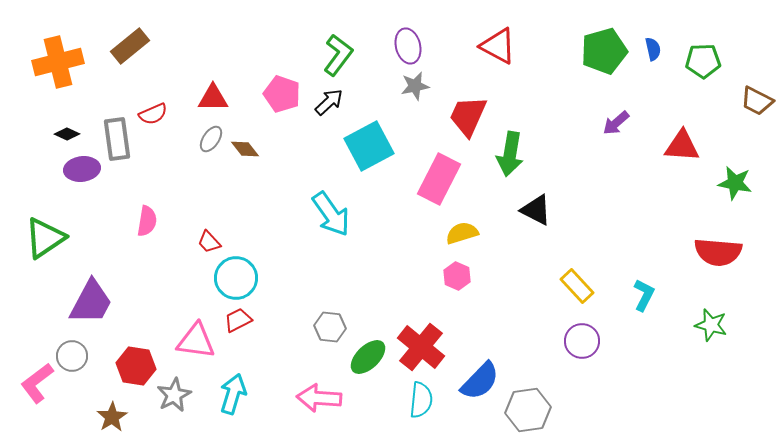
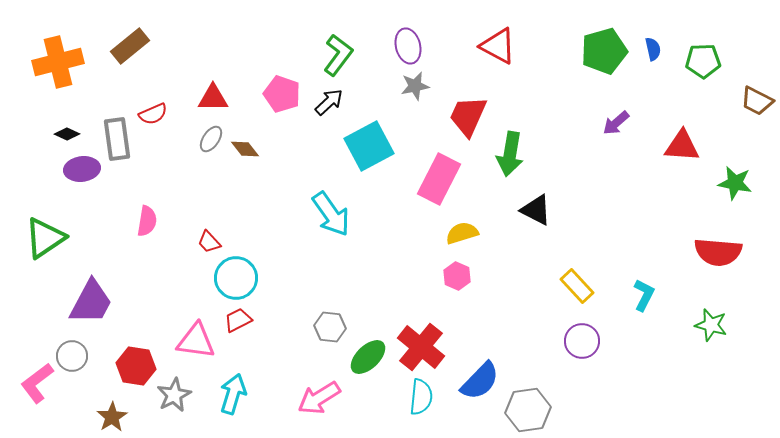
pink arrow at (319, 398): rotated 36 degrees counterclockwise
cyan semicircle at (421, 400): moved 3 px up
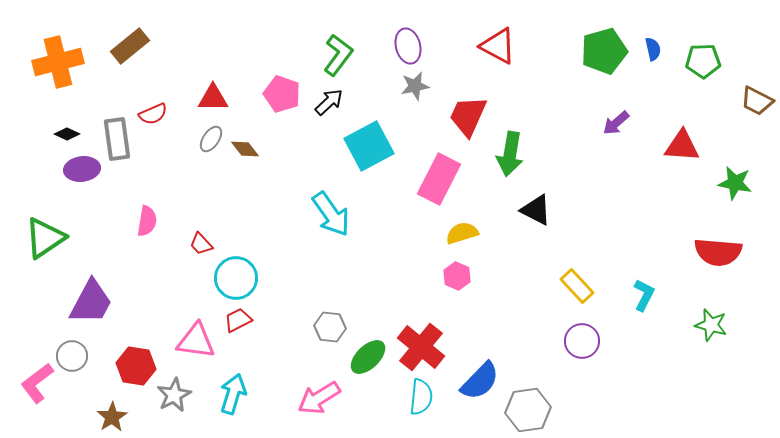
red trapezoid at (209, 242): moved 8 px left, 2 px down
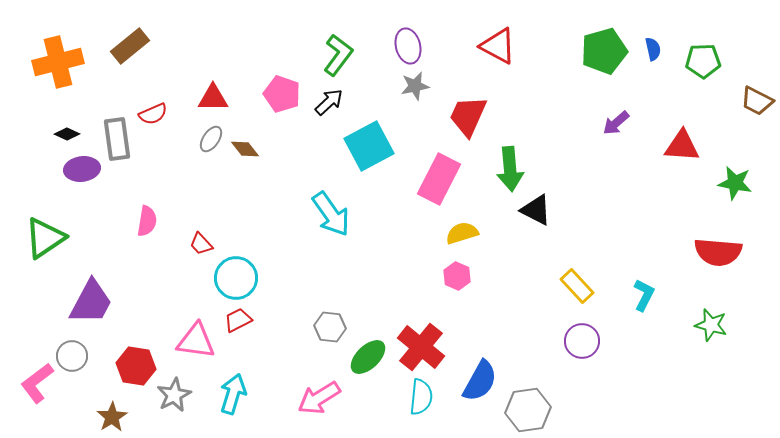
green arrow at (510, 154): moved 15 px down; rotated 15 degrees counterclockwise
blue semicircle at (480, 381): rotated 15 degrees counterclockwise
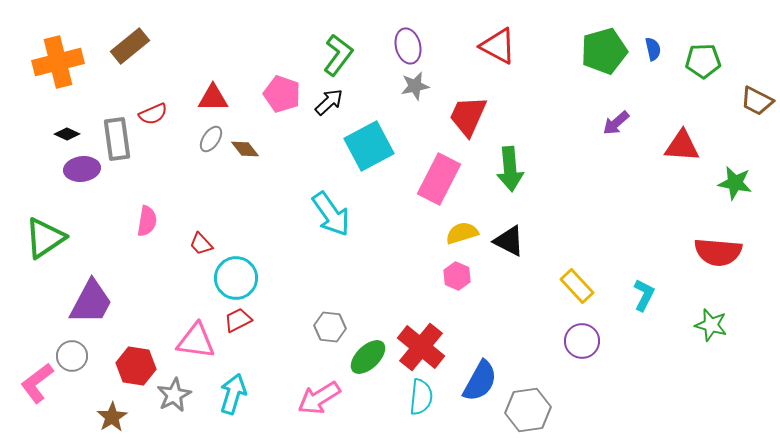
black triangle at (536, 210): moved 27 px left, 31 px down
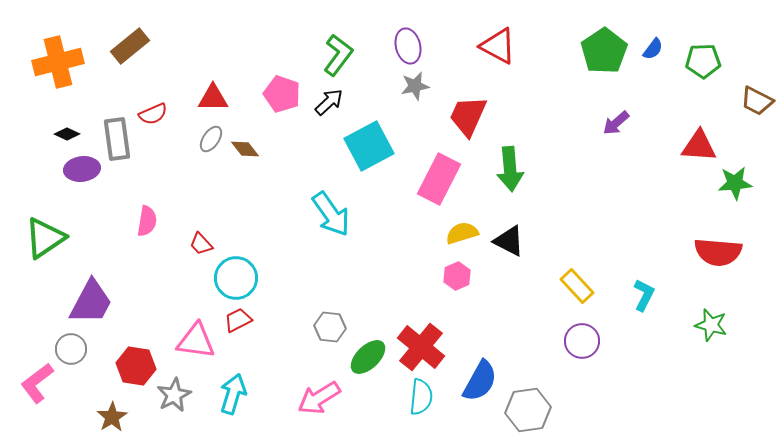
blue semicircle at (653, 49): rotated 50 degrees clockwise
green pentagon at (604, 51): rotated 18 degrees counterclockwise
red triangle at (682, 146): moved 17 px right
green star at (735, 183): rotated 16 degrees counterclockwise
pink hexagon at (457, 276): rotated 12 degrees clockwise
gray circle at (72, 356): moved 1 px left, 7 px up
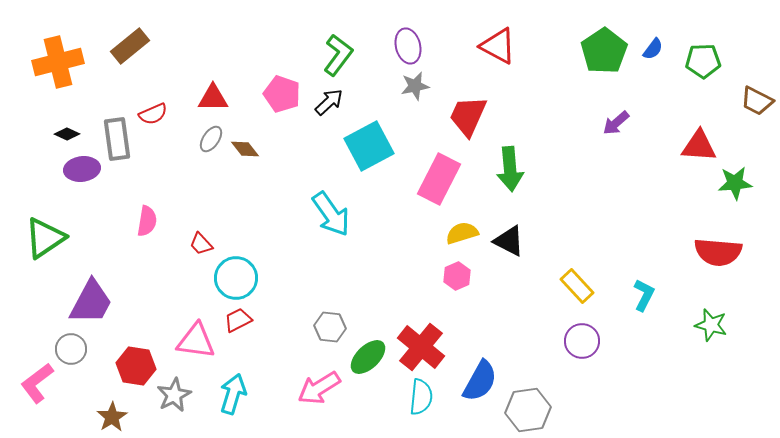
pink arrow at (319, 398): moved 10 px up
